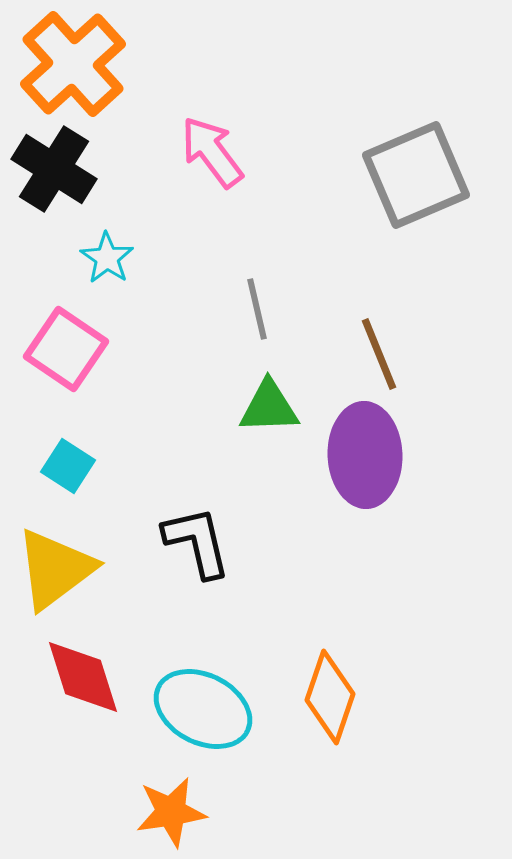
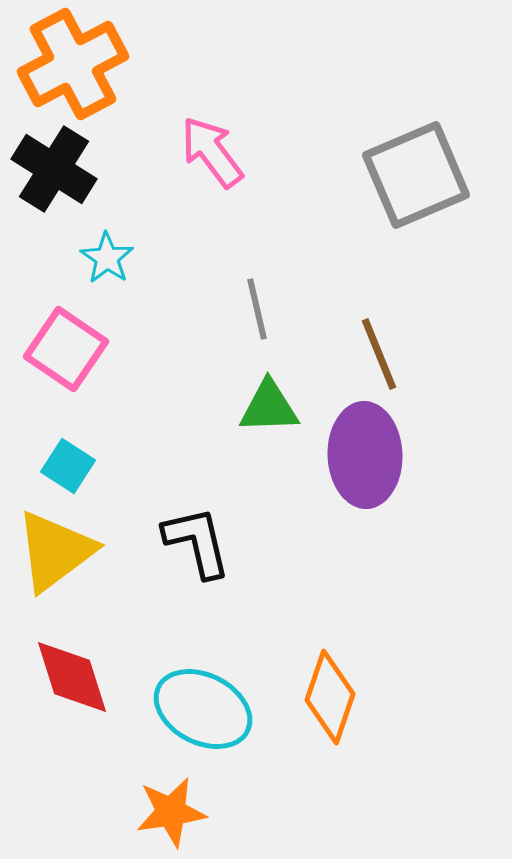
orange cross: rotated 14 degrees clockwise
yellow triangle: moved 18 px up
red diamond: moved 11 px left
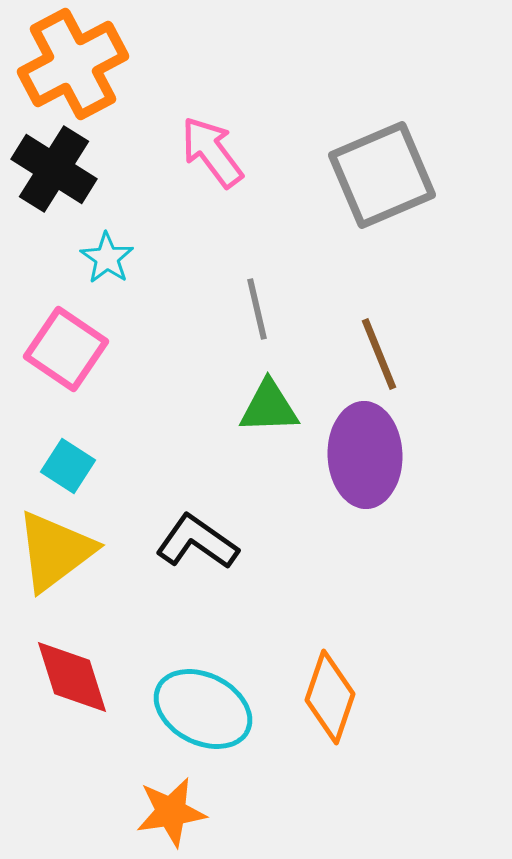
gray square: moved 34 px left
black L-shape: rotated 42 degrees counterclockwise
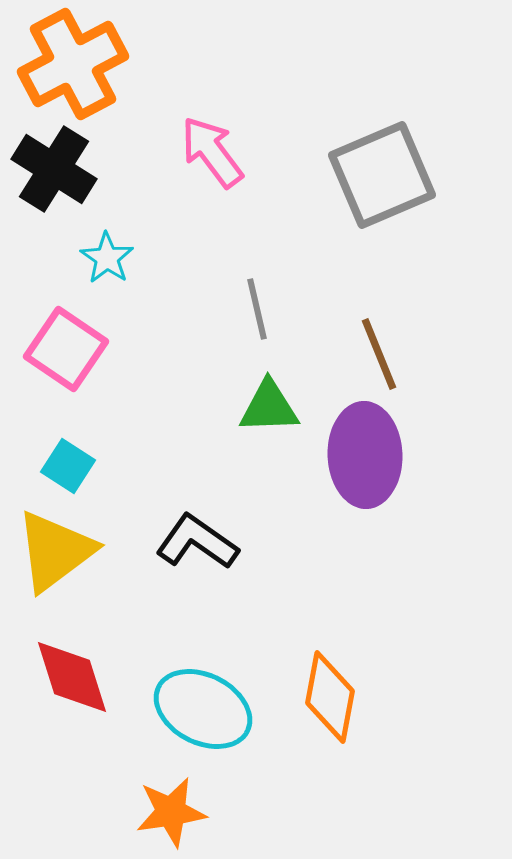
orange diamond: rotated 8 degrees counterclockwise
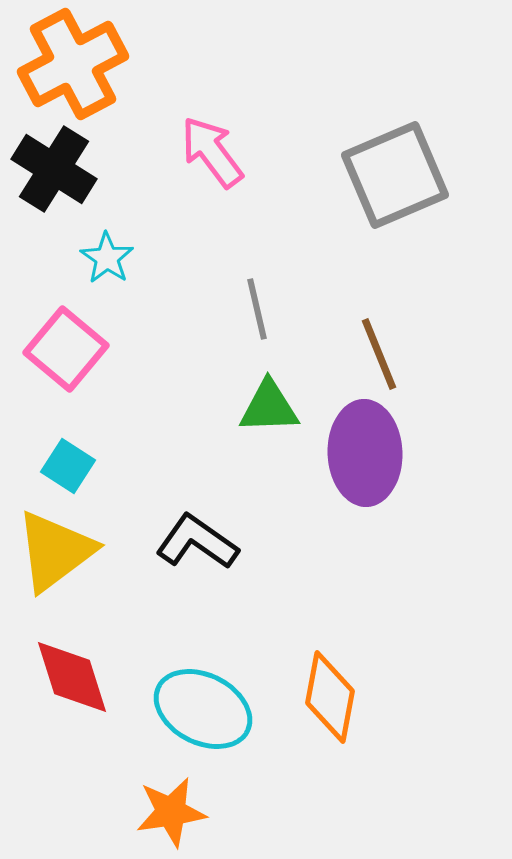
gray square: moved 13 px right
pink square: rotated 6 degrees clockwise
purple ellipse: moved 2 px up
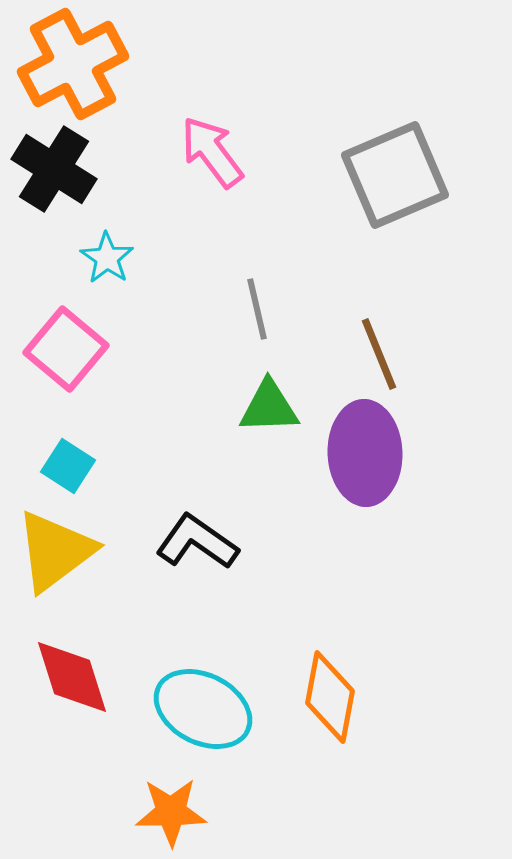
orange star: rotated 8 degrees clockwise
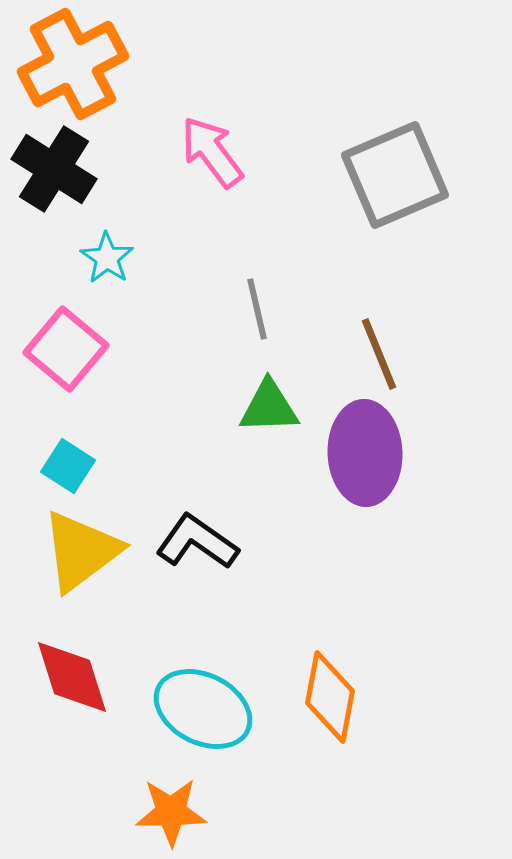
yellow triangle: moved 26 px right
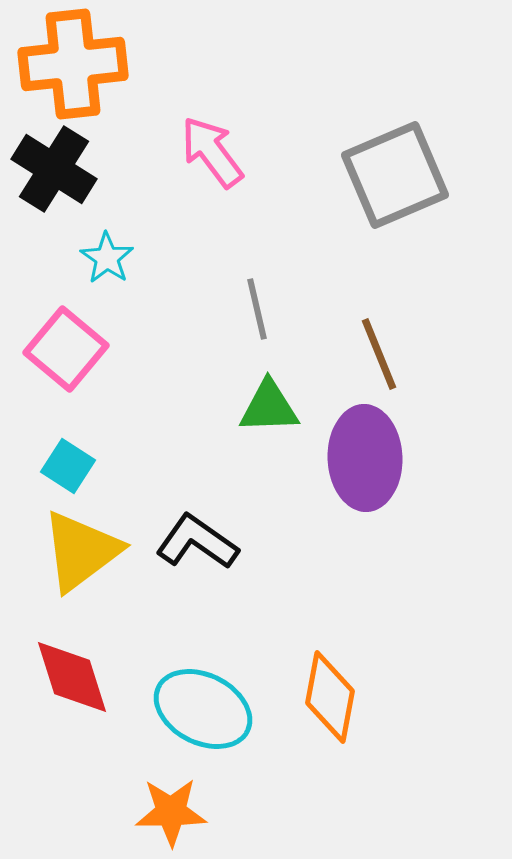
orange cross: rotated 22 degrees clockwise
purple ellipse: moved 5 px down
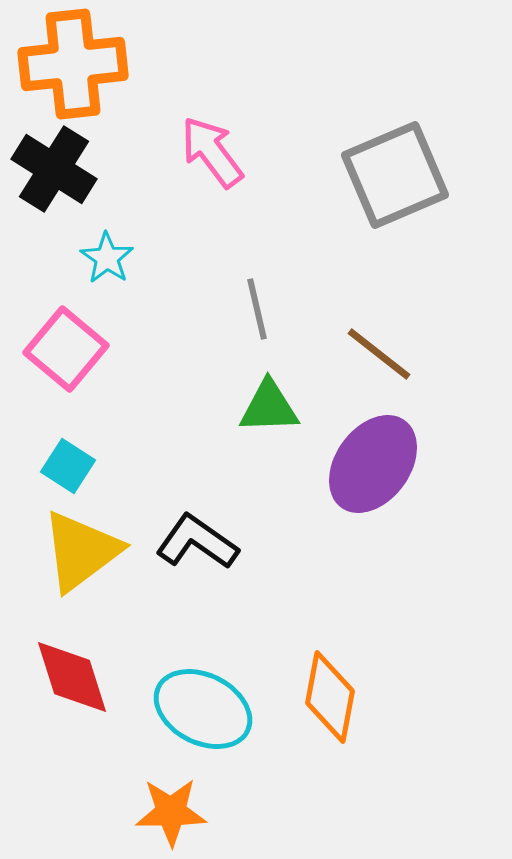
brown line: rotated 30 degrees counterclockwise
purple ellipse: moved 8 px right, 6 px down; rotated 38 degrees clockwise
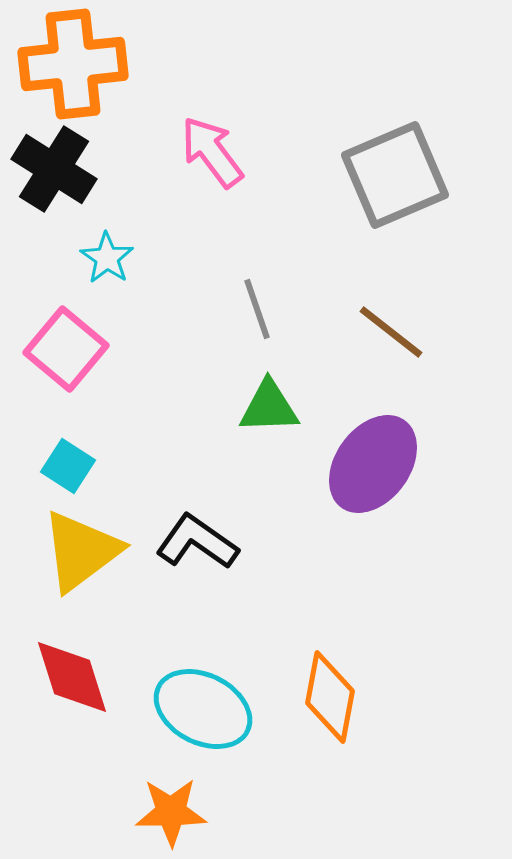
gray line: rotated 6 degrees counterclockwise
brown line: moved 12 px right, 22 px up
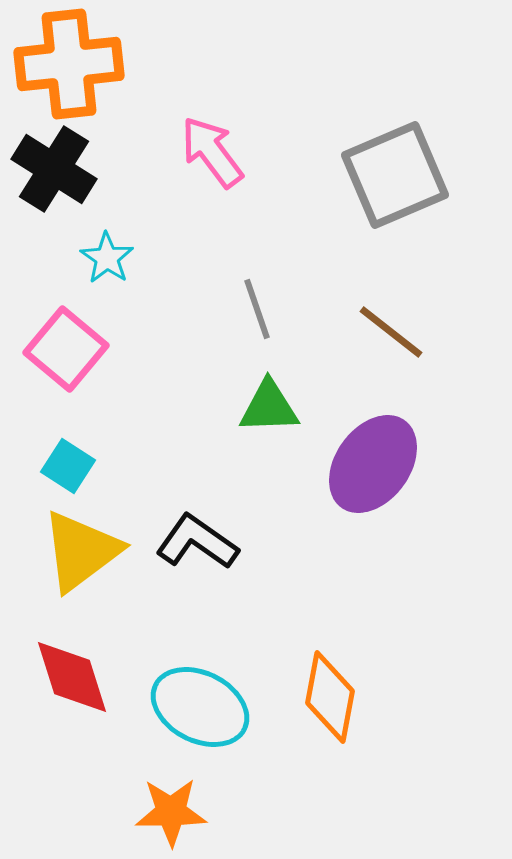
orange cross: moved 4 px left
cyan ellipse: moved 3 px left, 2 px up
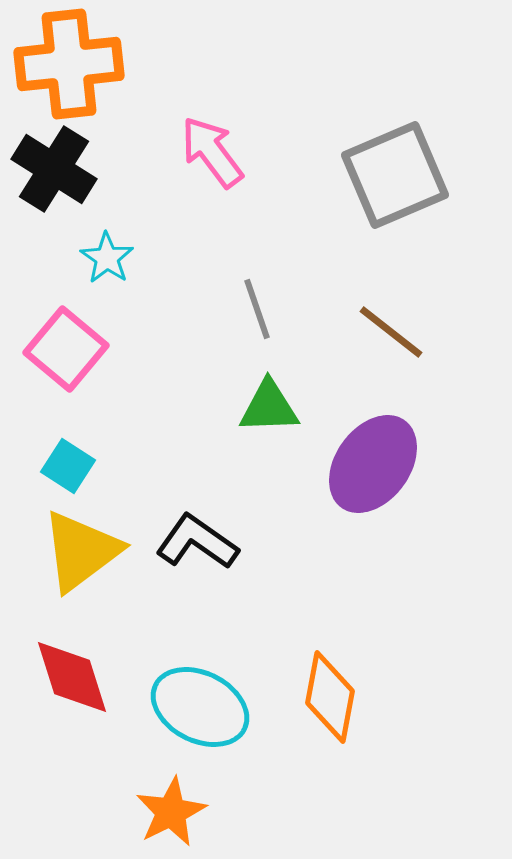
orange star: rotated 26 degrees counterclockwise
